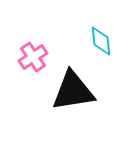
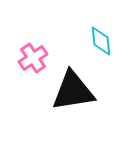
pink cross: moved 1 px down
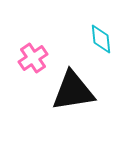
cyan diamond: moved 2 px up
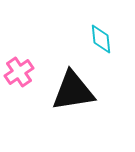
pink cross: moved 14 px left, 14 px down
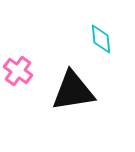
pink cross: moved 1 px left, 1 px up; rotated 20 degrees counterclockwise
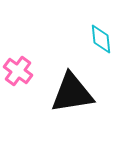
black triangle: moved 1 px left, 2 px down
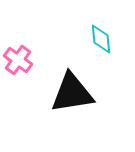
pink cross: moved 11 px up
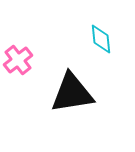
pink cross: rotated 16 degrees clockwise
